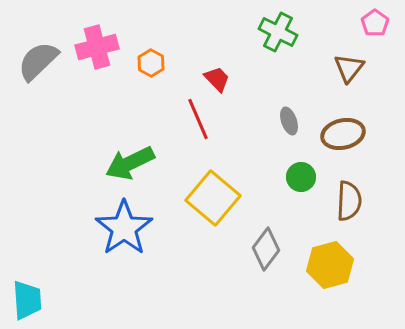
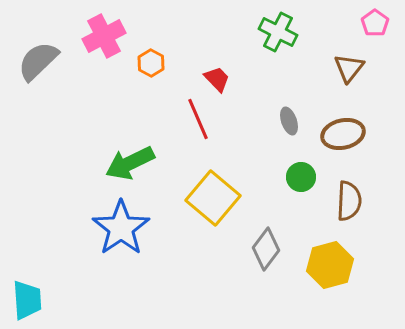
pink cross: moved 7 px right, 11 px up; rotated 12 degrees counterclockwise
blue star: moved 3 px left
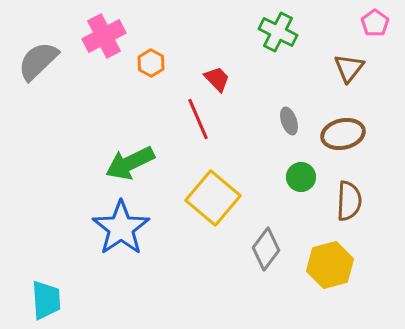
cyan trapezoid: moved 19 px right
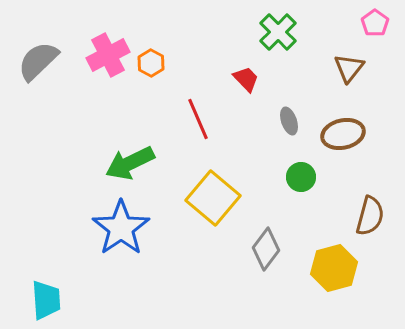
green cross: rotated 18 degrees clockwise
pink cross: moved 4 px right, 19 px down
red trapezoid: moved 29 px right
brown semicircle: moved 21 px right, 15 px down; rotated 12 degrees clockwise
yellow hexagon: moved 4 px right, 3 px down
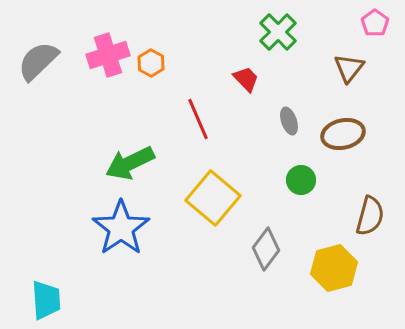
pink cross: rotated 9 degrees clockwise
green circle: moved 3 px down
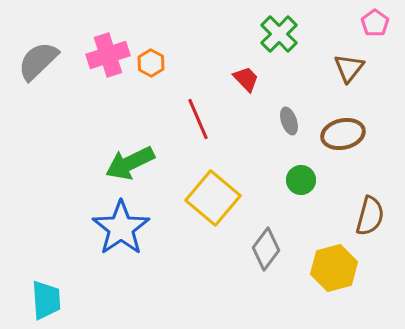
green cross: moved 1 px right, 2 px down
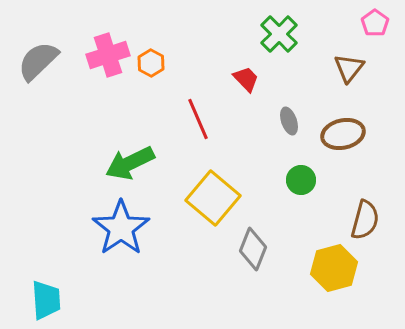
brown semicircle: moved 5 px left, 4 px down
gray diamond: moved 13 px left; rotated 15 degrees counterclockwise
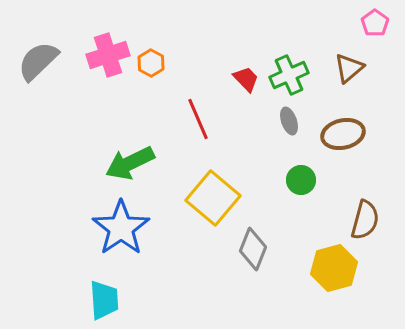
green cross: moved 10 px right, 41 px down; rotated 21 degrees clockwise
brown triangle: rotated 12 degrees clockwise
cyan trapezoid: moved 58 px right
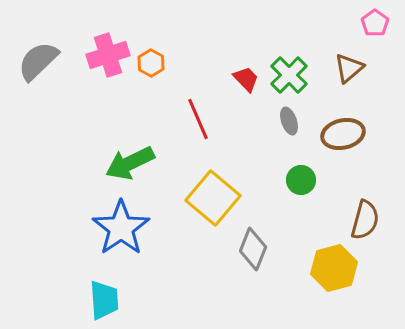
green cross: rotated 21 degrees counterclockwise
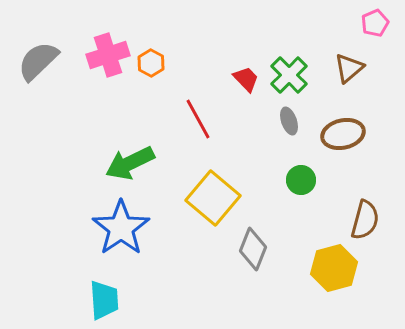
pink pentagon: rotated 12 degrees clockwise
red line: rotated 6 degrees counterclockwise
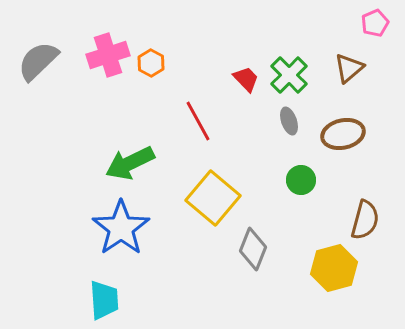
red line: moved 2 px down
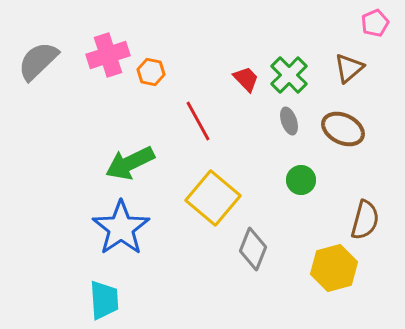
orange hexagon: moved 9 px down; rotated 16 degrees counterclockwise
brown ellipse: moved 5 px up; rotated 39 degrees clockwise
